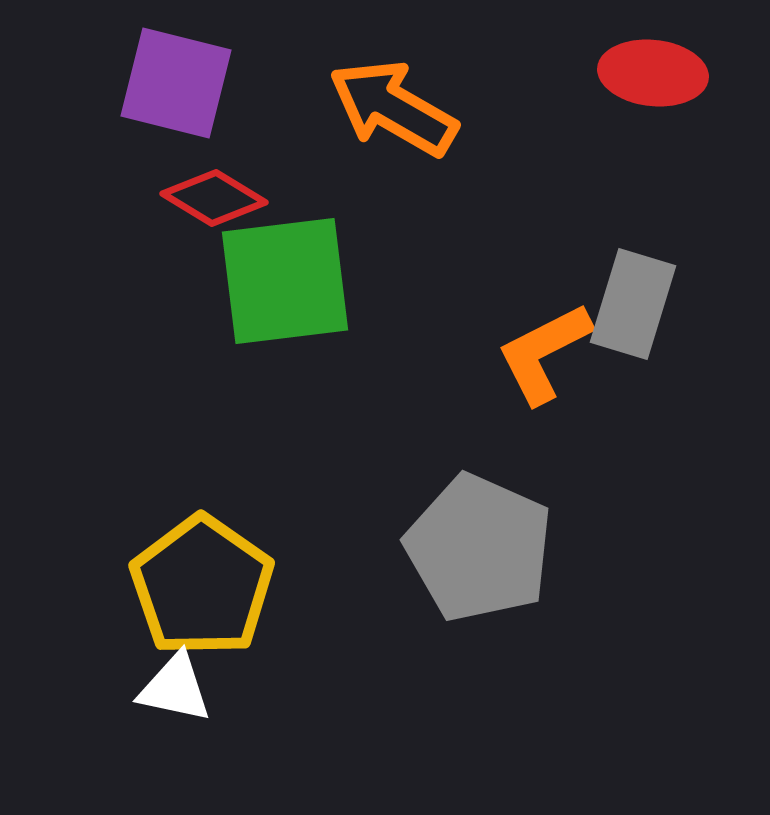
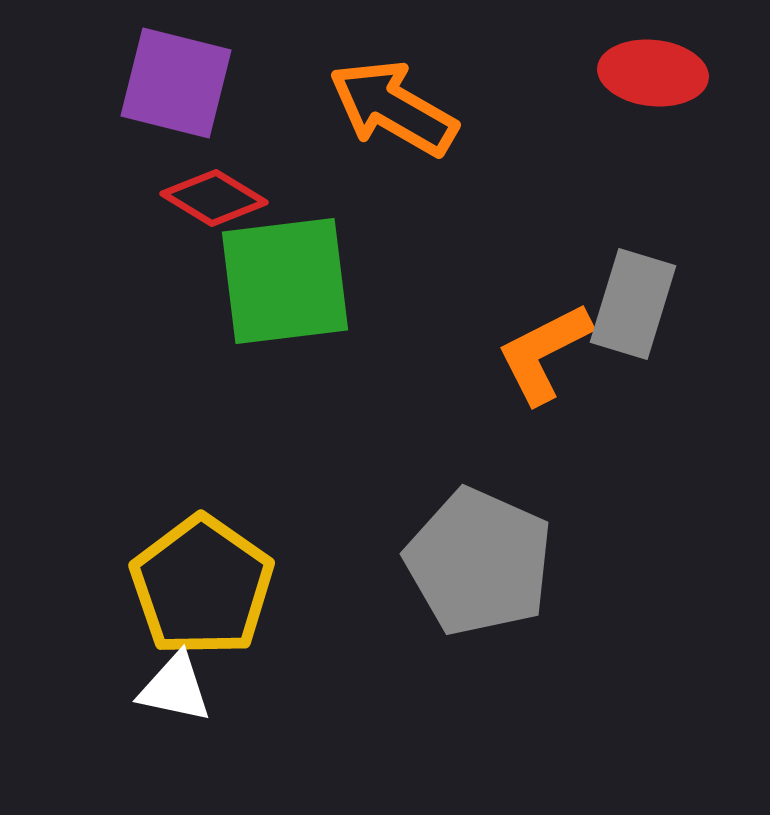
gray pentagon: moved 14 px down
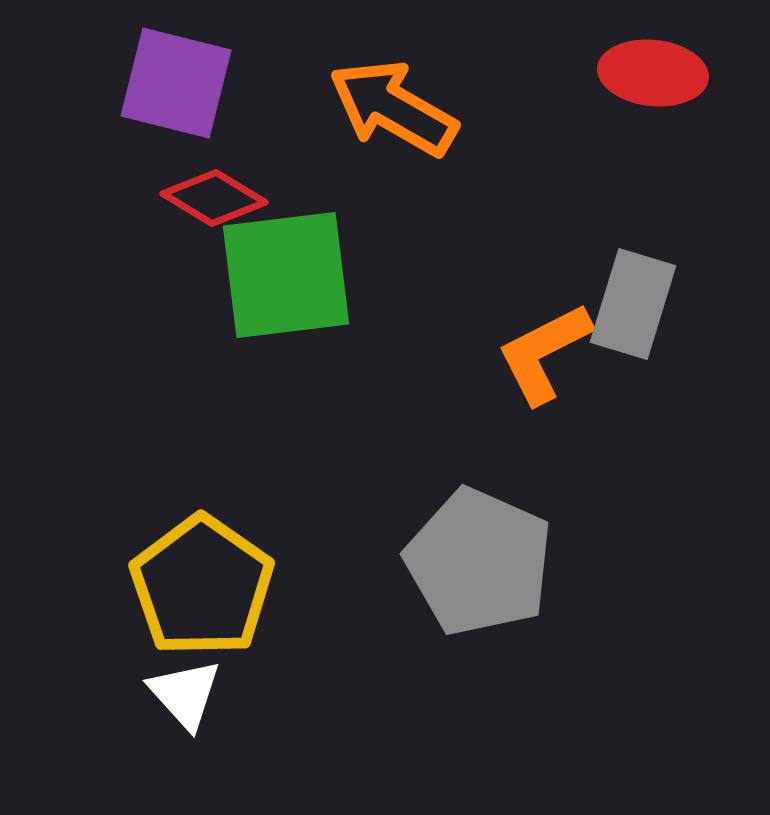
green square: moved 1 px right, 6 px up
white triangle: moved 10 px right, 6 px down; rotated 36 degrees clockwise
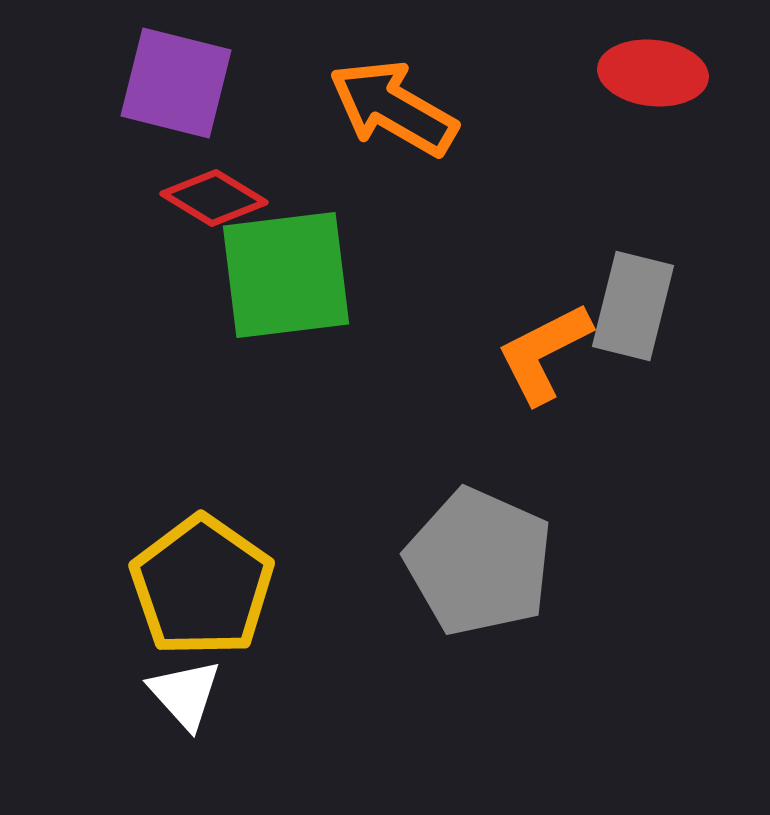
gray rectangle: moved 2 px down; rotated 3 degrees counterclockwise
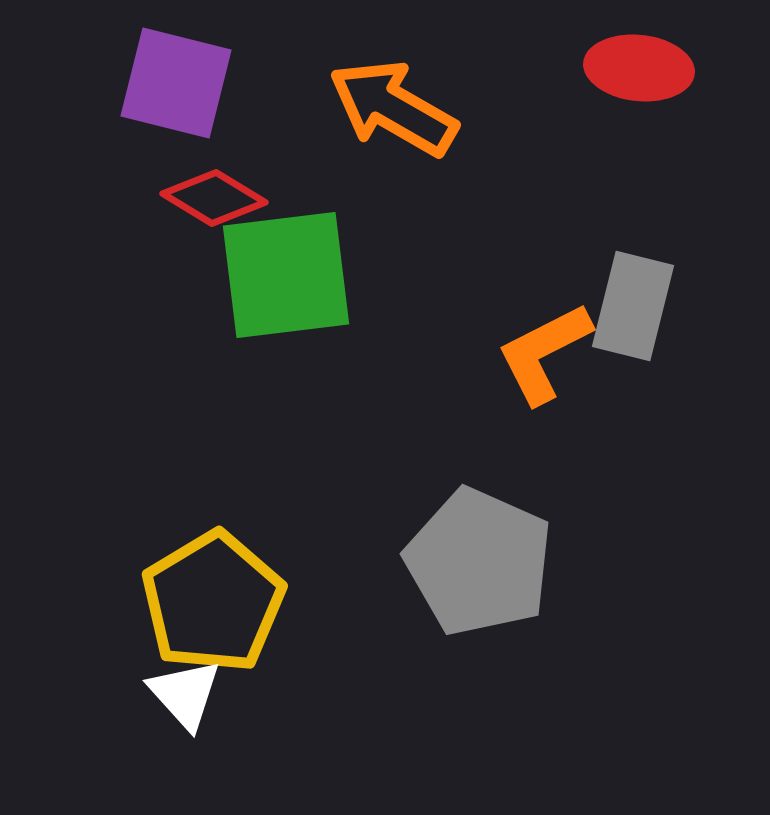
red ellipse: moved 14 px left, 5 px up
yellow pentagon: moved 11 px right, 16 px down; rotated 6 degrees clockwise
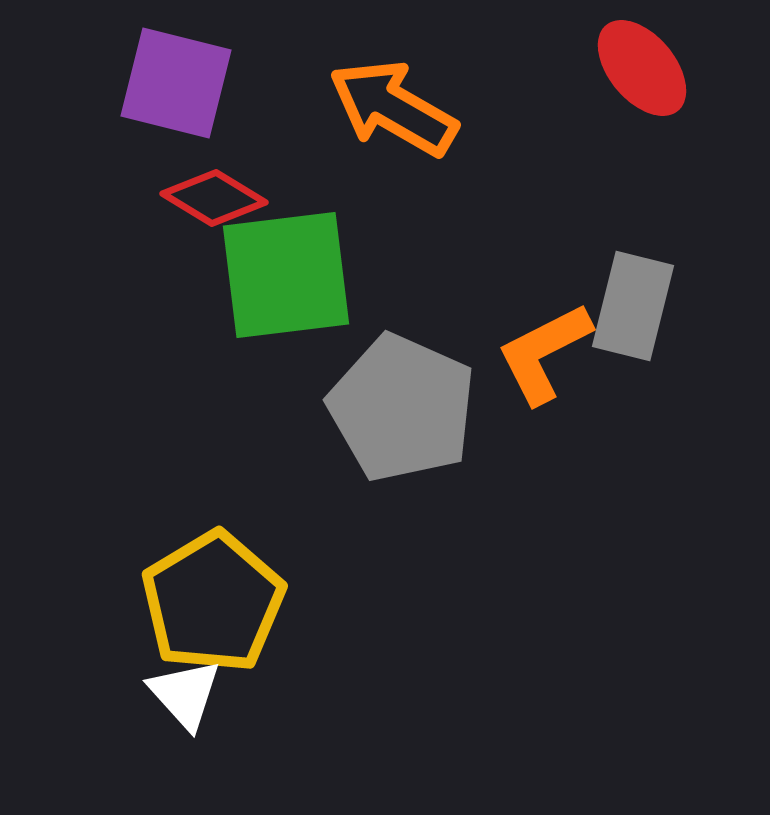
red ellipse: moved 3 px right; rotated 44 degrees clockwise
gray pentagon: moved 77 px left, 154 px up
